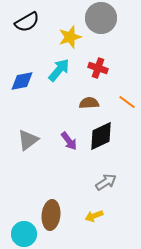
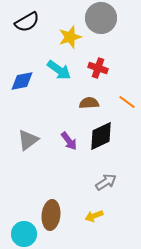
cyan arrow: rotated 85 degrees clockwise
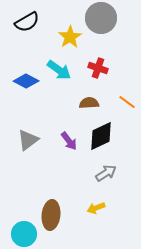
yellow star: rotated 15 degrees counterclockwise
blue diamond: moved 4 px right; rotated 40 degrees clockwise
gray arrow: moved 9 px up
yellow arrow: moved 2 px right, 8 px up
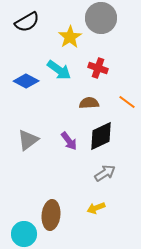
gray arrow: moved 1 px left
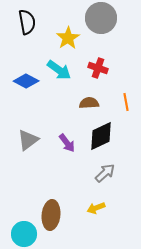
black semicircle: rotated 70 degrees counterclockwise
yellow star: moved 2 px left, 1 px down
orange line: moved 1 px left; rotated 42 degrees clockwise
purple arrow: moved 2 px left, 2 px down
gray arrow: rotated 10 degrees counterclockwise
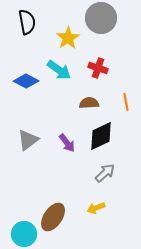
brown ellipse: moved 2 px right, 2 px down; rotated 28 degrees clockwise
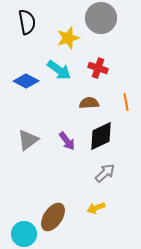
yellow star: rotated 15 degrees clockwise
purple arrow: moved 2 px up
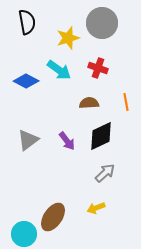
gray circle: moved 1 px right, 5 px down
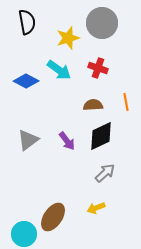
brown semicircle: moved 4 px right, 2 px down
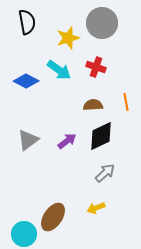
red cross: moved 2 px left, 1 px up
purple arrow: rotated 90 degrees counterclockwise
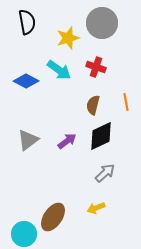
brown semicircle: rotated 72 degrees counterclockwise
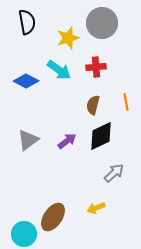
red cross: rotated 24 degrees counterclockwise
gray arrow: moved 9 px right
